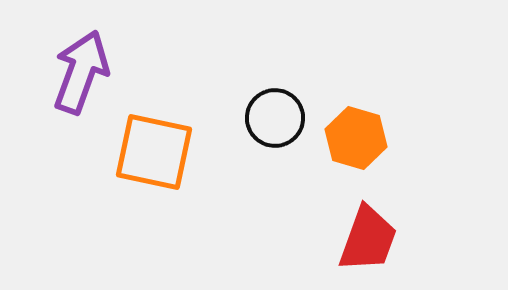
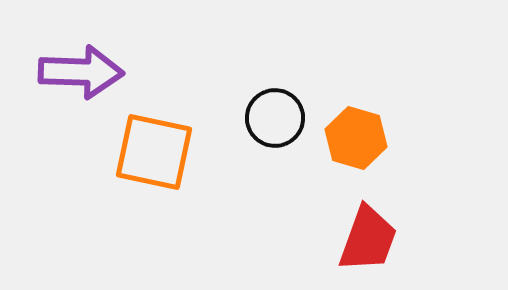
purple arrow: rotated 72 degrees clockwise
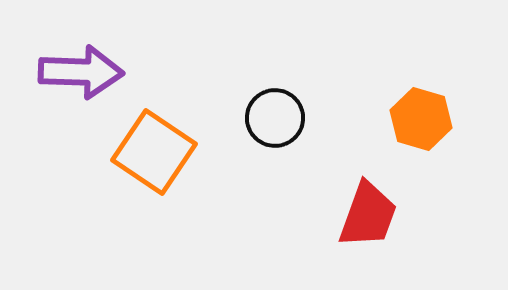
orange hexagon: moved 65 px right, 19 px up
orange square: rotated 22 degrees clockwise
red trapezoid: moved 24 px up
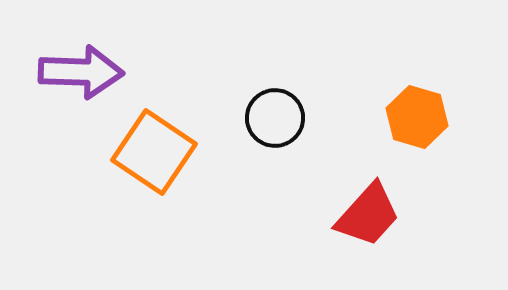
orange hexagon: moved 4 px left, 2 px up
red trapezoid: rotated 22 degrees clockwise
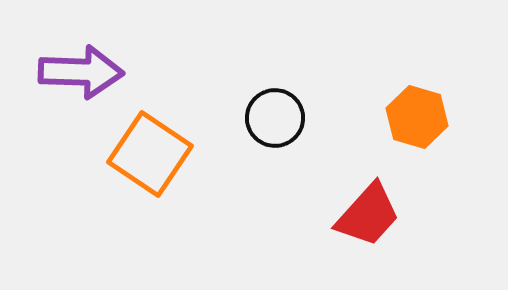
orange square: moved 4 px left, 2 px down
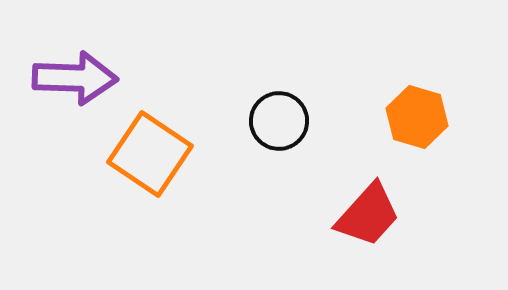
purple arrow: moved 6 px left, 6 px down
black circle: moved 4 px right, 3 px down
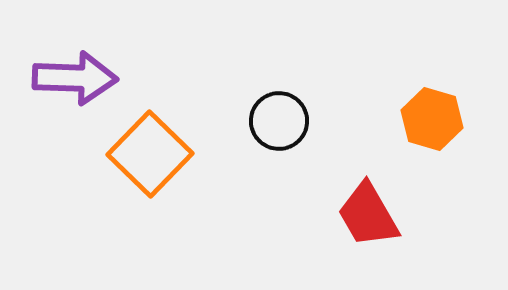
orange hexagon: moved 15 px right, 2 px down
orange square: rotated 10 degrees clockwise
red trapezoid: rotated 108 degrees clockwise
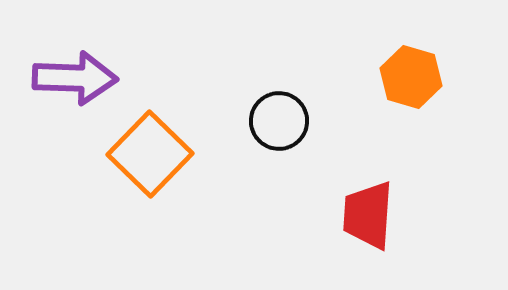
orange hexagon: moved 21 px left, 42 px up
red trapezoid: rotated 34 degrees clockwise
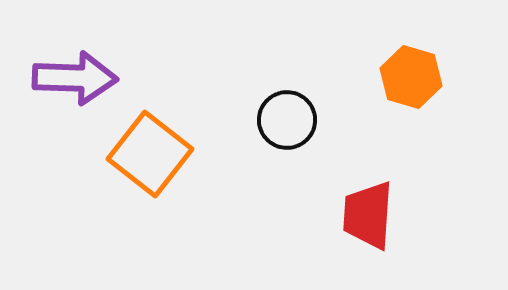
black circle: moved 8 px right, 1 px up
orange square: rotated 6 degrees counterclockwise
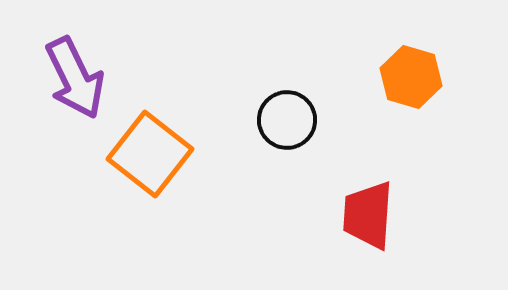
purple arrow: rotated 62 degrees clockwise
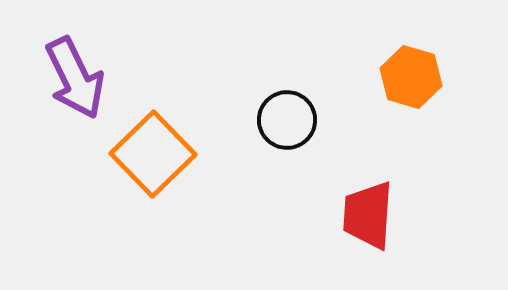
orange square: moved 3 px right; rotated 8 degrees clockwise
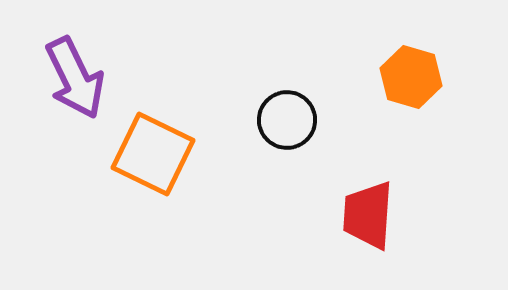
orange square: rotated 20 degrees counterclockwise
